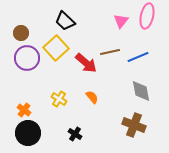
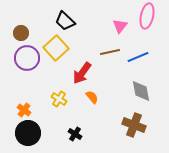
pink triangle: moved 1 px left, 5 px down
red arrow: moved 4 px left, 10 px down; rotated 85 degrees clockwise
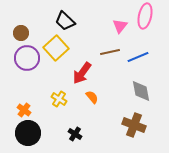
pink ellipse: moved 2 px left
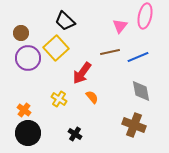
purple circle: moved 1 px right
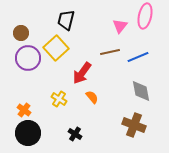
black trapezoid: moved 1 px right, 1 px up; rotated 60 degrees clockwise
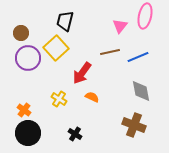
black trapezoid: moved 1 px left, 1 px down
orange semicircle: rotated 24 degrees counterclockwise
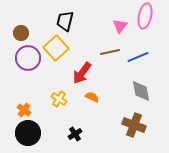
black cross: rotated 24 degrees clockwise
